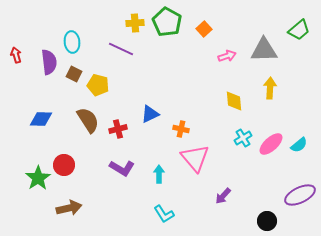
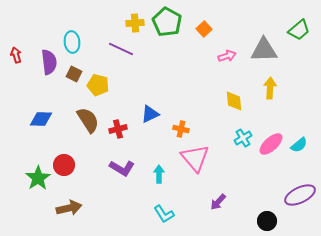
purple arrow: moved 5 px left, 6 px down
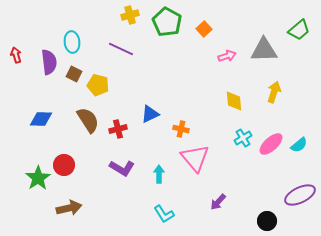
yellow cross: moved 5 px left, 8 px up; rotated 12 degrees counterclockwise
yellow arrow: moved 4 px right, 4 px down; rotated 15 degrees clockwise
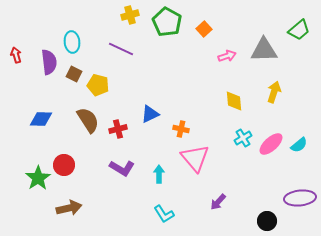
purple ellipse: moved 3 px down; rotated 20 degrees clockwise
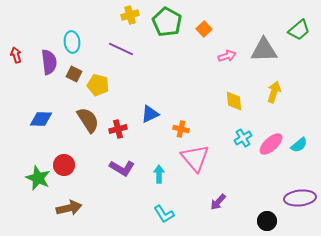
green star: rotated 15 degrees counterclockwise
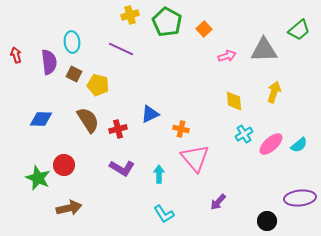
cyan cross: moved 1 px right, 4 px up
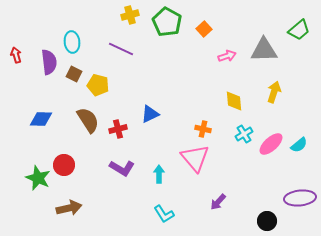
orange cross: moved 22 px right
